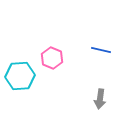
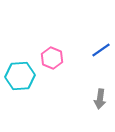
blue line: rotated 48 degrees counterclockwise
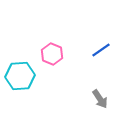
pink hexagon: moved 4 px up
gray arrow: rotated 42 degrees counterclockwise
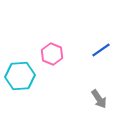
gray arrow: moved 1 px left
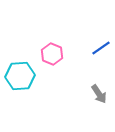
blue line: moved 2 px up
gray arrow: moved 5 px up
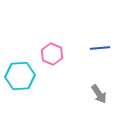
blue line: moved 1 px left; rotated 30 degrees clockwise
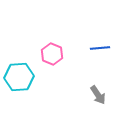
cyan hexagon: moved 1 px left, 1 px down
gray arrow: moved 1 px left, 1 px down
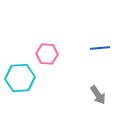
pink hexagon: moved 5 px left; rotated 20 degrees counterclockwise
cyan hexagon: moved 1 px right, 1 px down
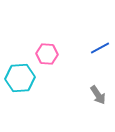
blue line: rotated 24 degrees counterclockwise
